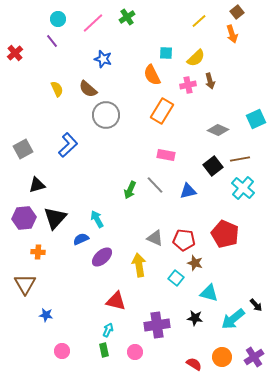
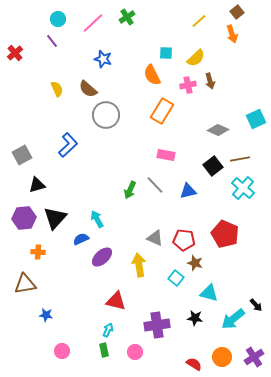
gray square at (23, 149): moved 1 px left, 6 px down
brown triangle at (25, 284): rotated 50 degrees clockwise
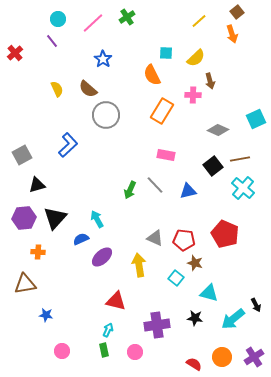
blue star at (103, 59): rotated 18 degrees clockwise
pink cross at (188, 85): moved 5 px right, 10 px down; rotated 14 degrees clockwise
black arrow at (256, 305): rotated 16 degrees clockwise
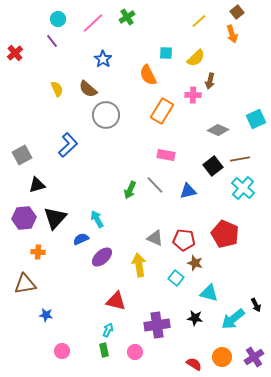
orange semicircle at (152, 75): moved 4 px left
brown arrow at (210, 81): rotated 28 degrees clockwise
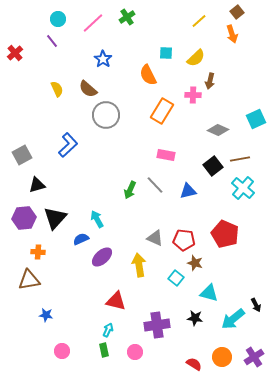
brown triangle at (25, 284): moved 4 px right, 4 px up
